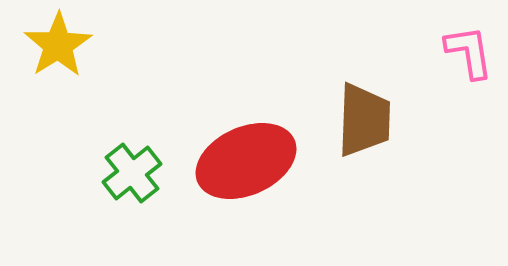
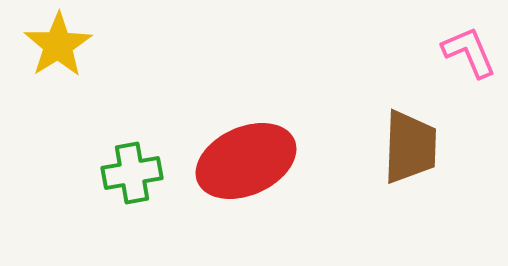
pink L-shape: rotated 14 degrees counterclockwise
brown trapezoid: moved 46 px right, 27 px down
green cross: rotated 28 degrees clockwise
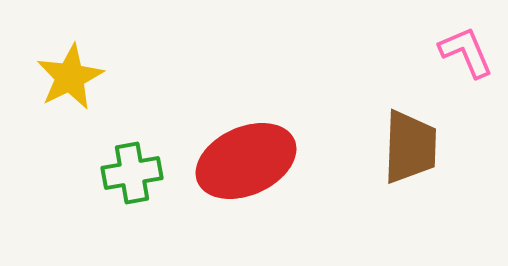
yellow star: moved 12 px right, 32 px down; rotated 6 degrees clockwise
pink L-shape: moved 3 px left
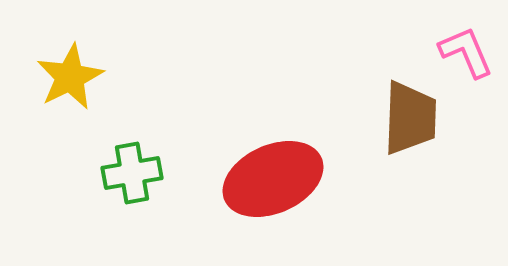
brown trapezoid: moved 29 px up
red ellipse: moved 27 px right, 18 px down
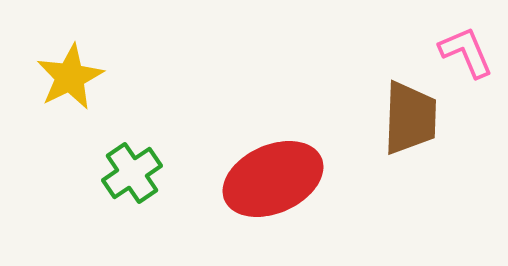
green cross: rotated 24 degrees counterclockwise
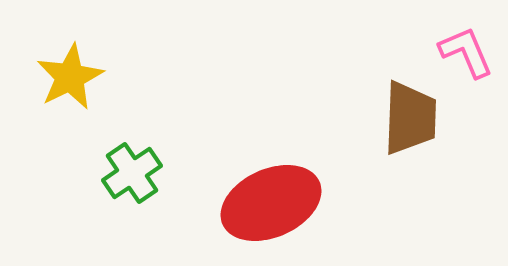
red ellipse: moved 2 px left, 24 px down
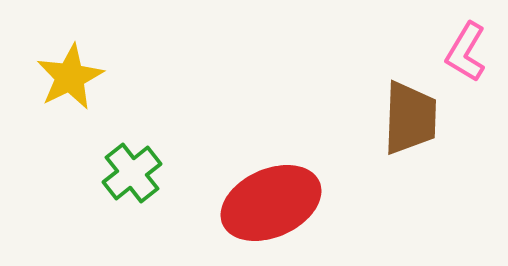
pink L-shape: rotated 126 degrees counterclockwise
green cross: rotated 4 degrees counterclockwise
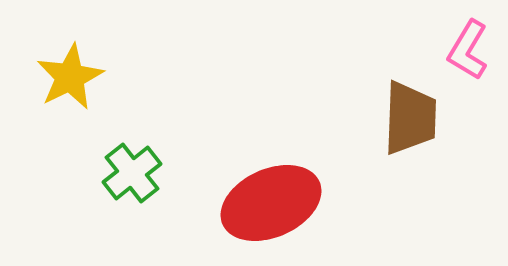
pink L-shape: moved 2 px right, 2 px up
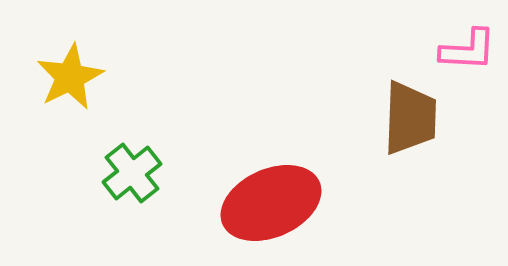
pink L-shape: rotated 118 degrees counterclockwise
